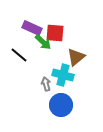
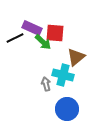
black line: moved 4 px left, 17 px up; rotated 66 degrees counterclockwise
blue circle: moved 6 px right, 4 px down
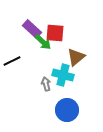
purple rectangle: moved 1 px down; rotated 18 degrees clockwise
black line: moved 3 px left, 23 px down
blue circle: moved 1 px down
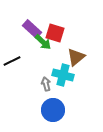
red square: rotated 12 degrees clockwise
blue circle: moved 14 px left
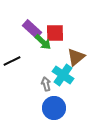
red square: rotated 18 degrees counterclockwise
cyan cross: rotated 20 degrees clockwise
blue circle: moved 1 px right, 2 px up
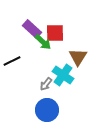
brown triangle: moved 2 px right; rotated 18 degrees counterclockwise
gray arrow: rotated 128 degrees counterclockwise
blue circle: moved 7 px left, 2 px down
